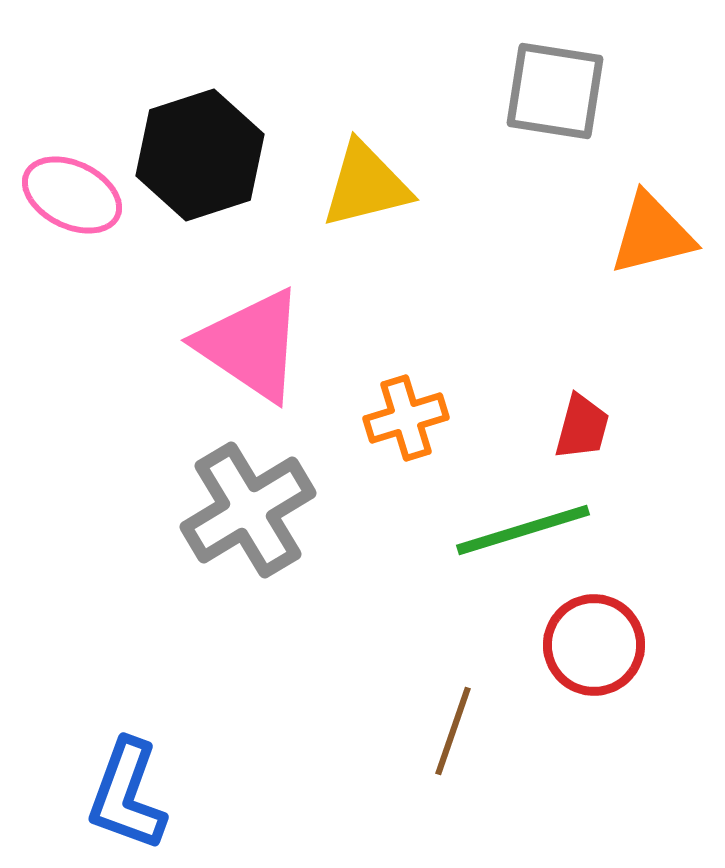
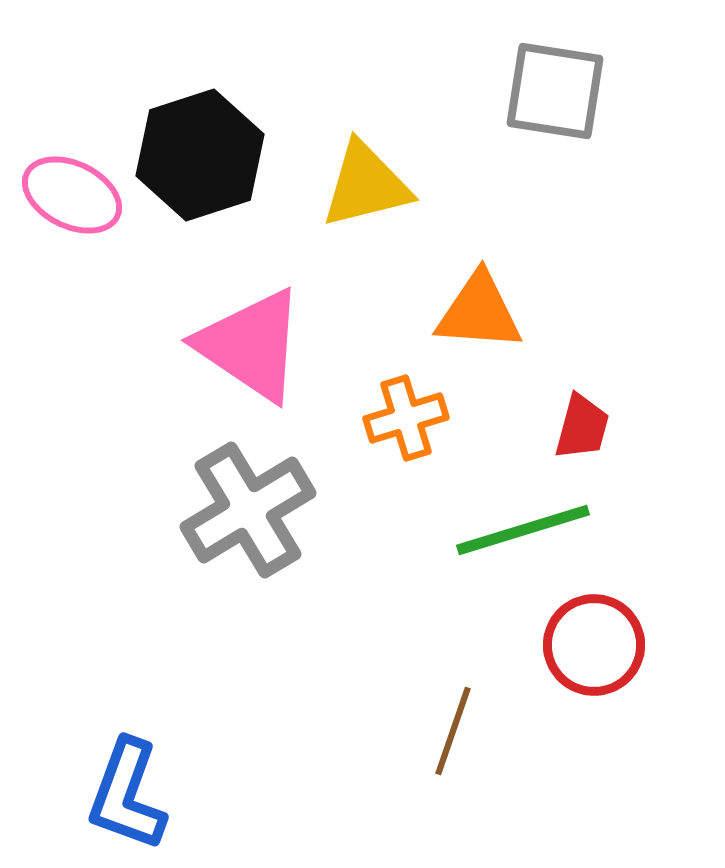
orange triangle: moved 173 px left, 78 px down; rotated 18 degrees clockwise
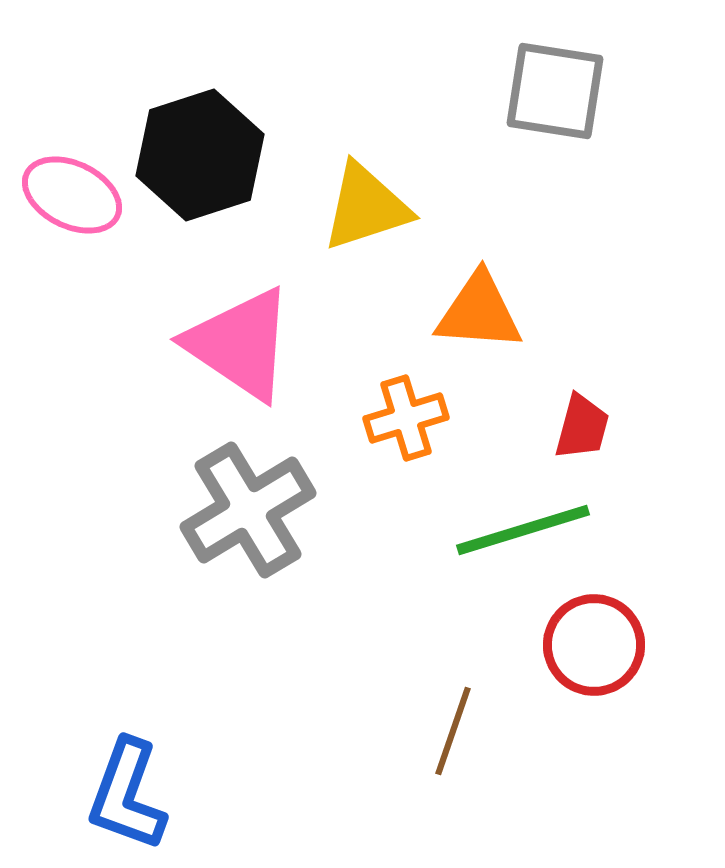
yellow triangle: moved 22 px down; rotated 4 degrees counterclockwise
pink triangle: moved 11 px left, 1 px up
